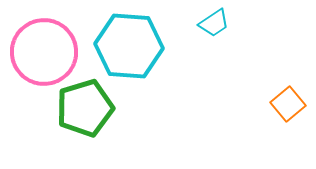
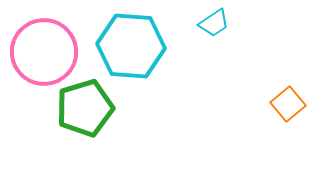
cyan hexagon: moved 2 px right
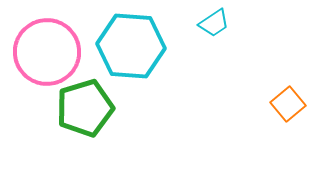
pink circle: moved 3 px right
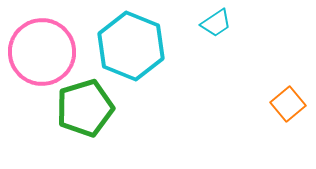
cyan trapezoid: moved 2 px right
cyan hexagon: rotated 18 degrees clockwise
pink circle: moved 5 px left
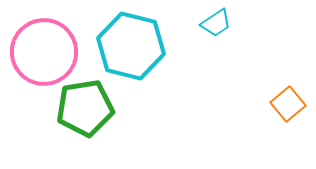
cyan hexagon: rotated 8 degrees counterclockwise
pink circle: moved 2 px right
green pentagon: rotated 8 degrees clockwise
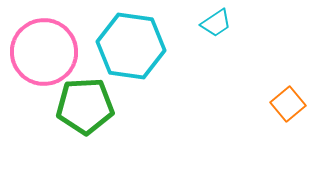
cyan hexagon: rotated 6 degrees counterclockwise
green pentagon: moved 2 px up; rotated 6 degrees clockwise
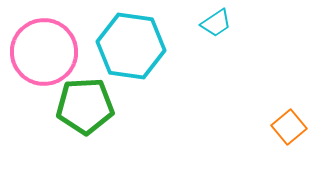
orange square: moved 1 px right, 23 px down
